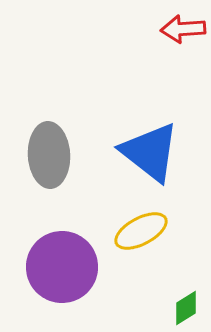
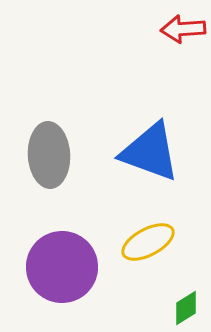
blue triangle: rotated 18 degrees counterclockwise
yellow ellipse: moved 7 px right, 11 px down
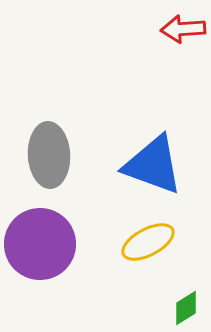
blue triangle: moved 3 px right, 13 px down
purple circle: moved 22 px left, 23 px up
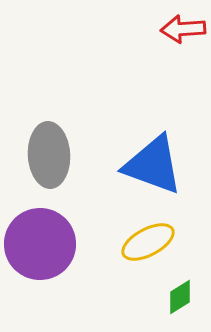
green diamond: moved 6 px left, 11 px up
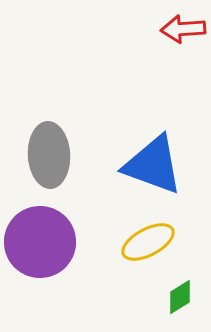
purple circle: moved 2 px up
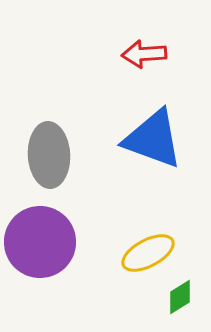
red arrow: moved 39 px left, 25 px down
blue triangle: moved 26 px up
yellow ellipse: moved 11 px down
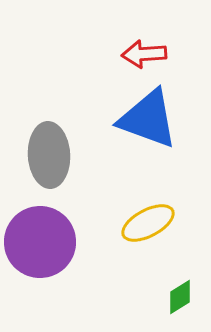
blue triangle: moved 5 px left, 20 px up
yellow ellipse: moved 30 px up
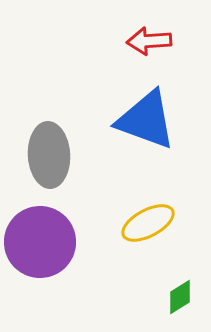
red arrow: moved 5 px right, 13 px up
blue triangle: moved 2 px left, 1 px down
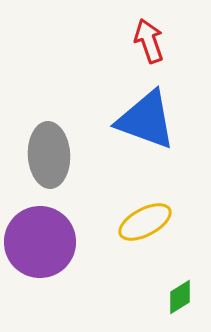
red arrow: rotated 75 degrees clockwise
yellow ellipse: moved 3 px left, 1 px up
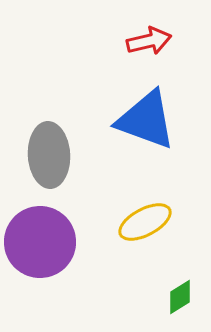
red arrow: rotated 96 degrees clockwise
